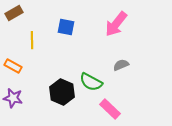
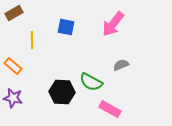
pink arrow: moved 3 px left
orange rectangle: rotated 12 degrees clockwise
black hexagon: rotated 20 degrees counterclockwise
pink rectangle: rotated 15 degrees counterclockwise
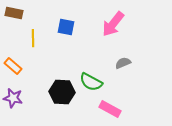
brown rectangle: rotated 42 degrees clockwise
yellow line: moved 1 px right, 2 px up
gray semicircle: moved 2 px right, 2 px up
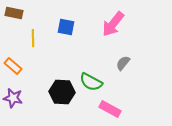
gray semicircle: rotated 28 degrees counterclockwise
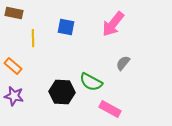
purple star: moved 1 px right, 2 px up
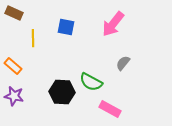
brown rectangle: rotated 12 degrees clockwise
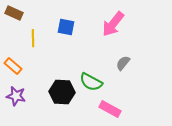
purple star: moved 2 px right
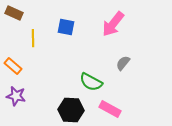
black hexagon: moved 9 px right, 18 px down
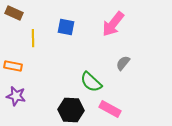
orange rectangle: rotated 30 degrees counterclockwise
green semicircle: rotated 15 degrees clockwise
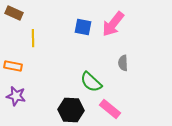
blue square: moved 17 px right
gray semicircle: rotated 42 degrees counterclockwise
pink rectangle: rotated 10 degrees clockwise
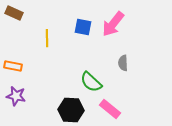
yellow line: moved 14 px right
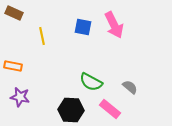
pink arrow: moved 1 px right, 1 px down; rotated 64 degrees counterclockwise
yellow line: moved 5 px left, 2 px up; rotated 12 degrees counterclockwise
gray semicircle: moved 7 px right, 24 px down; rotated 133 degrees clockwise
green semicircle: rotated 15 degrees counterclockwise
purple star: moved 4 px right, 1 px down
